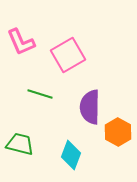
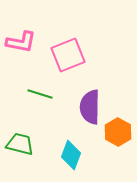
pink L-shape: rotated 56 degrees counterclockwise
pink square: rotated 8 degrees clockwise
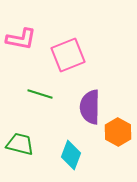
pink L-shape: moved 3 px up
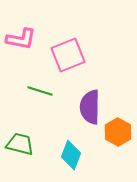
green line: moved 3 px up
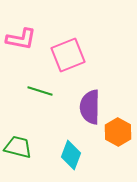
green trapezoid: moved 2 px left, 3 px down
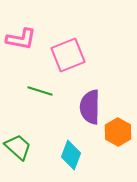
green trapezoid: rotated 28 degrees clockwise
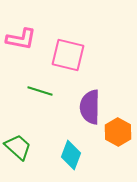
pink square: rotated 36 degrees clockwise
